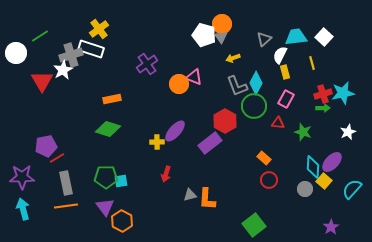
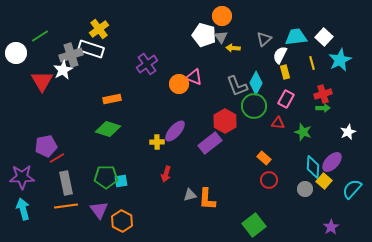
orange circle at (222, 24): moved 8 px up
yellow arrow at (233, 58): moved 10 px up; rotated 24 degrees clockwise
cyan star at (343, 93): moved 3 px left, 33 px up; rotated 15 degrees counterclockwise
purple triangle at (105, 207): moved 6 px left, 3 px down
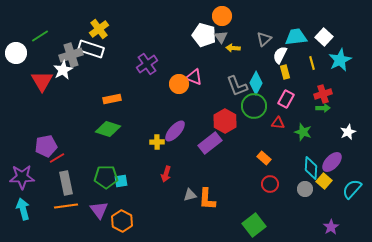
cyan diamond at (313, 167): moved 2 px left, 1 px down
red circle at (269, 180): moved 1 px right, 4 px down
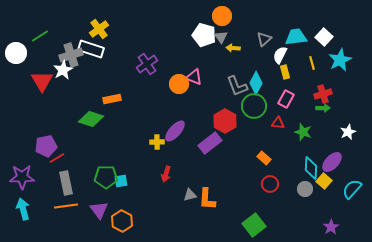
green diamond at (108, 129): moved 17 px left, 10 px up
